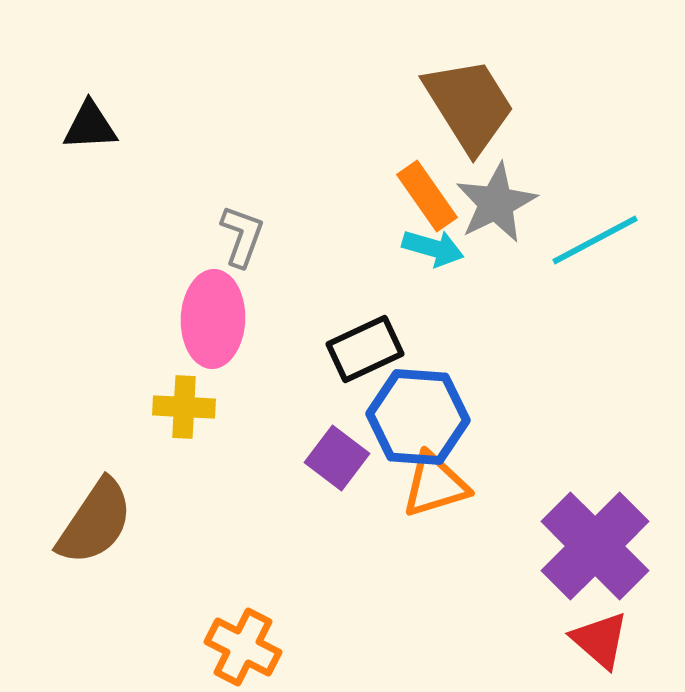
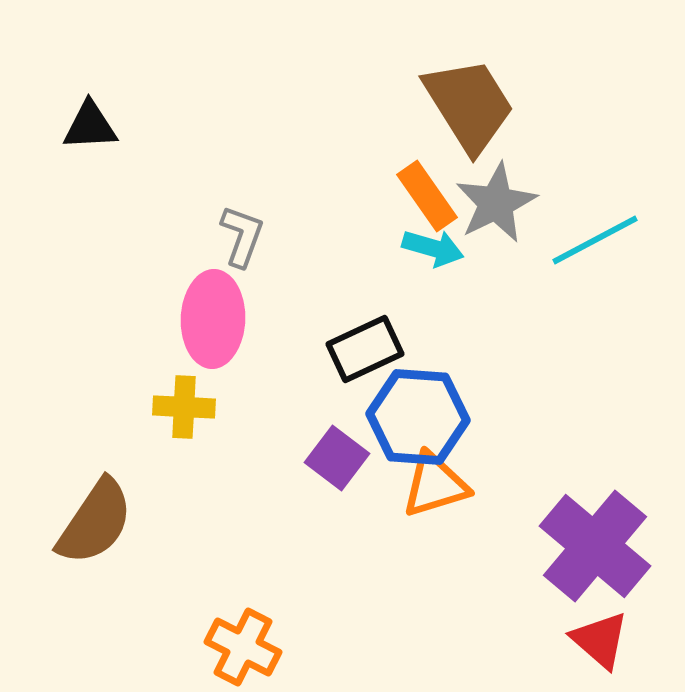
purple cross: rotated 5 degrees counterclockwise
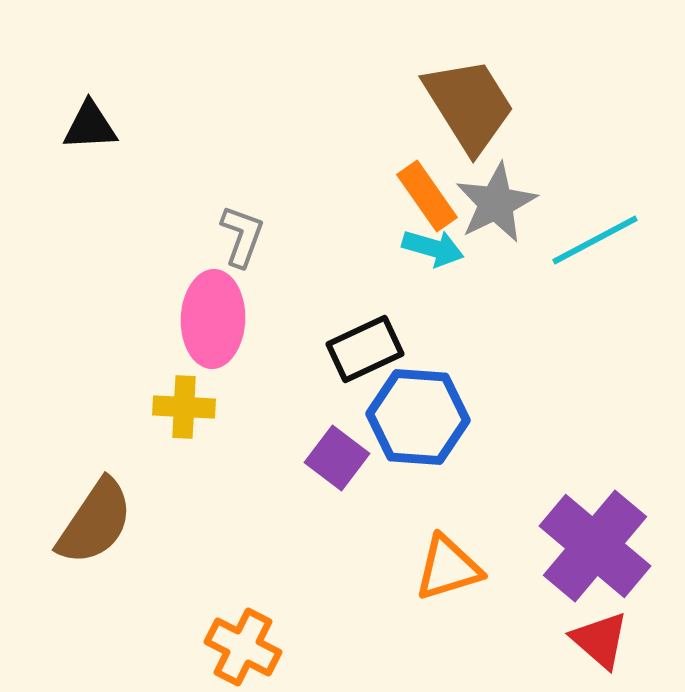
orange triangle: moved 13 px right, 83 px down
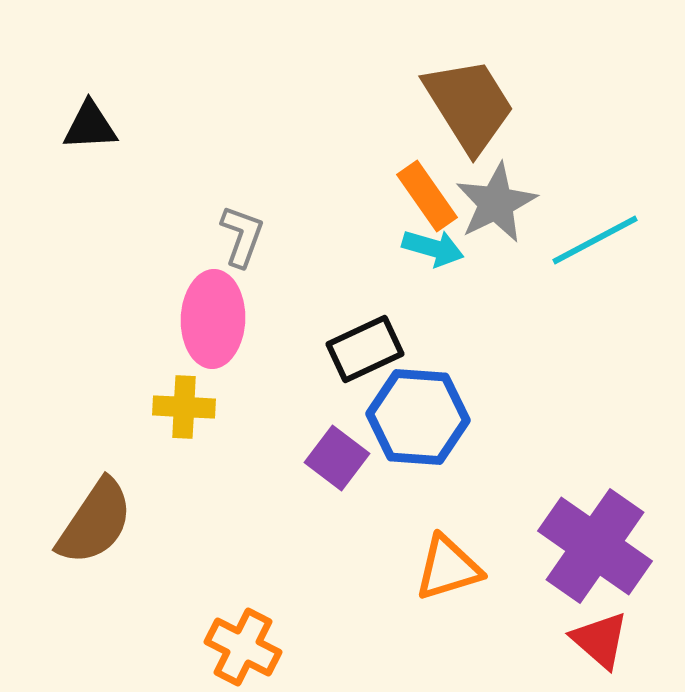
purple cross: rotated 5 degrees counterclockwise
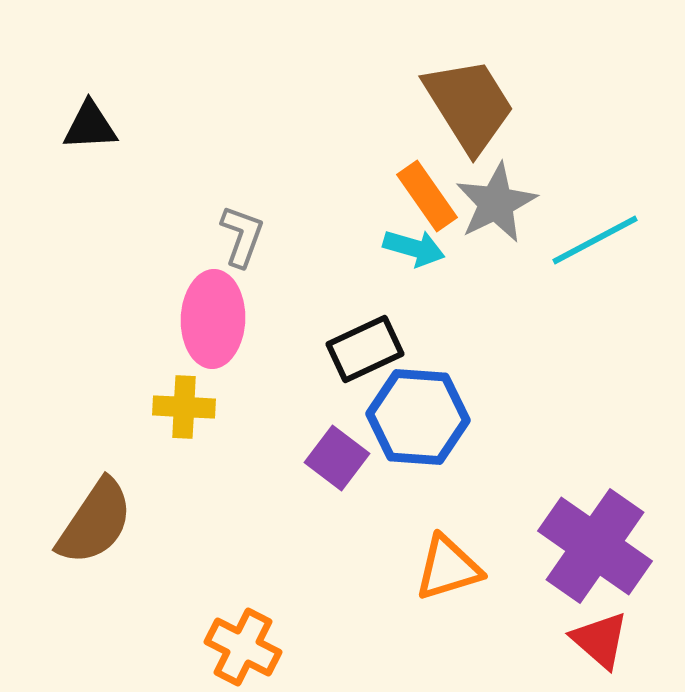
cyan arrow: moved 19 px left
